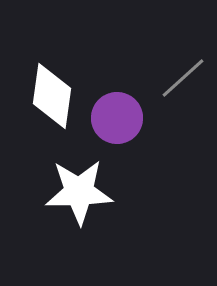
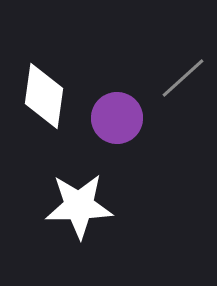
white diamond: moved 8 px left
white star: moved 14 px down
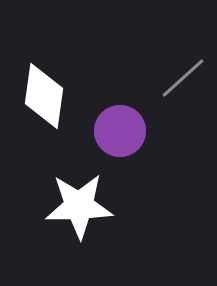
purple circle: moved 3 px right, 13 px down
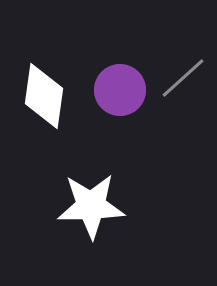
purple circle: moved 41 px up
white star: moved 12 px right
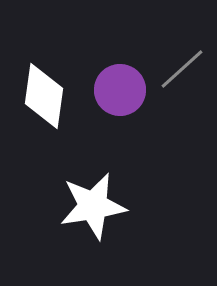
gray line: moved 1 px left, 9 px up
white star: moved 2 px right; rotated 8 degrees counterclockwise
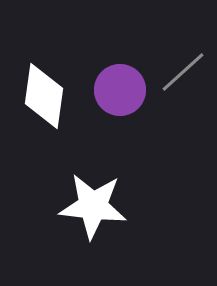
gray line: moved 1 px right, 3 px down
white star: rotated 16 degrees clockwise
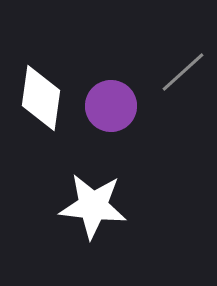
purple circle: moved 9 px left, 16 px down
white diamond: moved 3 px left, 2 px down
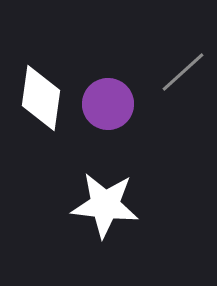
purple circle: moved 3 px left, 2 px up
white star: moved 12 px right, 1 px up
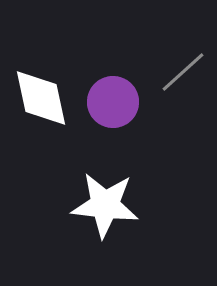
white diamond: rotated 20 degrees counterclockwise
purple circle: moved 5 px right, 2 px up
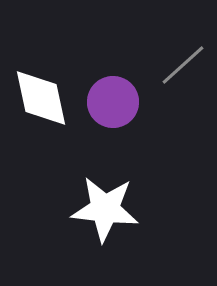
gray line: moved 7 px up
white star: moved 4 px down
